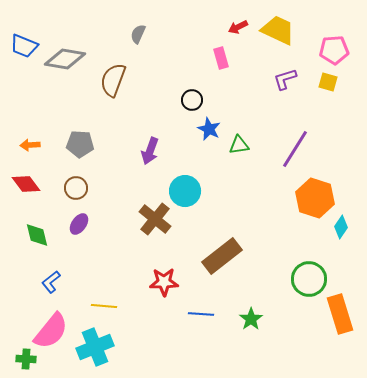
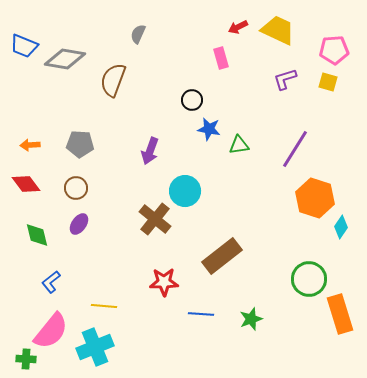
blue star: rotated 15 degrees counterclockwise
green star: rotated 15 degrees clockwise
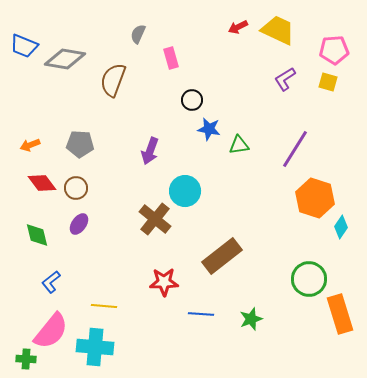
pink rectangle: moved 50 px left
purple L-shape: rotated 15 degrees counterclockwise
orange arrow: rotated 18 degrees counterclockwise
red diamond: moved 16 px right, 1 px up
cyan cross: rotated 27 degrees clockwise
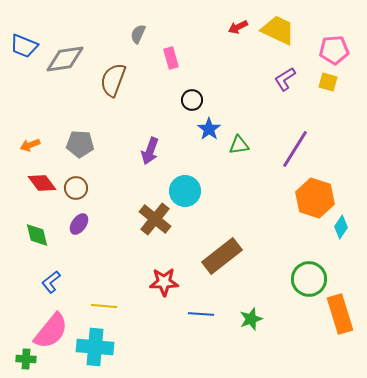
gray diamond: rotated 18 degrees counterclockwise
blue star: rotated 25 degrees clockwise
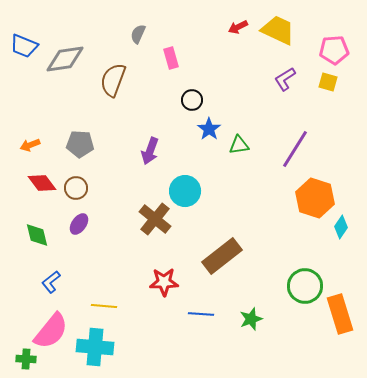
green circle: moved 4 px left, 7 px down
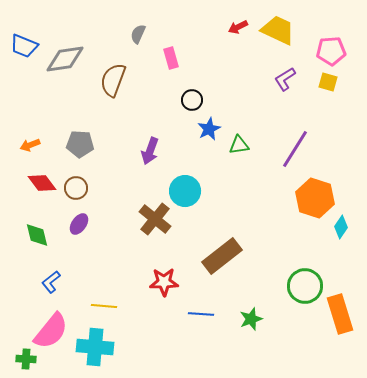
pink pentagon: moved 3 px left, 1 px down
blue star: rotated 10 degrees clockwise
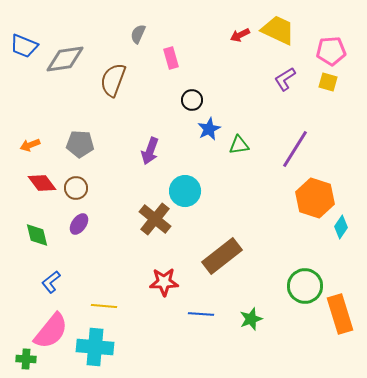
red arrow: moved 2 px right, 8 px down
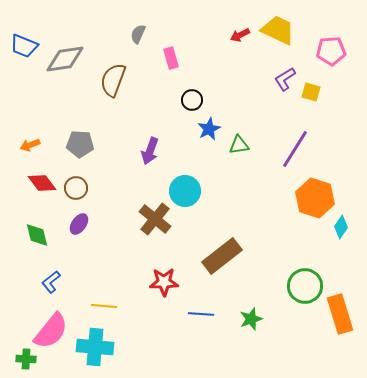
yellow square: moved 17 px left, 10 px down
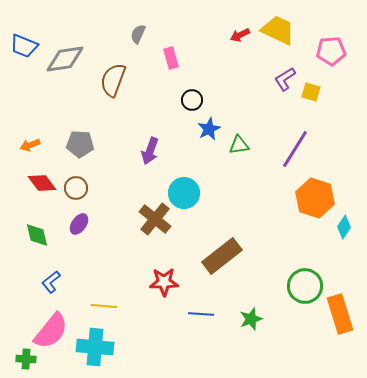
cyan circle: moved 1 px left, 2 px down
cyan diamond: moved 3 px right
